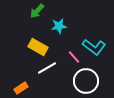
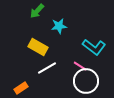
pink line: moved 6 px right, 9 px down; rotated 16 degrees counterclockwise
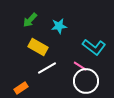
green arrow: moved 7 px left, 9 px down
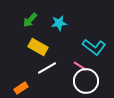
cyan star: moved 3 px up
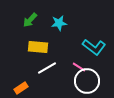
yellow rectangle: rotated 24 degrees counterclockwise
pink line: moved 1 px left, 1 px down
white circle: moved 1 px right
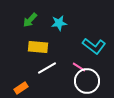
cyan L-shape: moved 1 px up
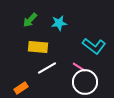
white circle: moved 2 px left, 1 px down
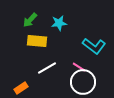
yellow rectangle: moved 1 px left, 6 px up
white circle: moved 2 px left
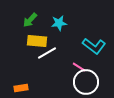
white line: moved 15 px up
white circle: moved 3 px right
orange rectangle: rotated 24 degrees clockwise
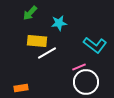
green arrow: moved 7 px up
cyan L-shape: moved 1 px right, 1 px up
pink line: rotated 56 degrees counterclockwise
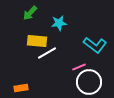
white circle: moved 3 px right
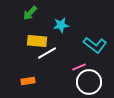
cyan star: moved 2 px right, 2 px down
orange rectangle: moved 7 px right, 7 px up
